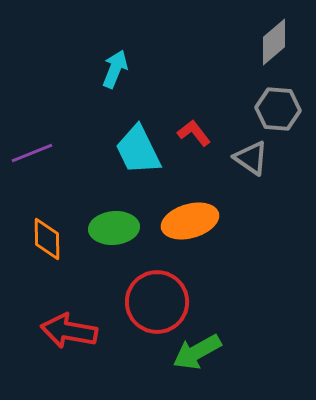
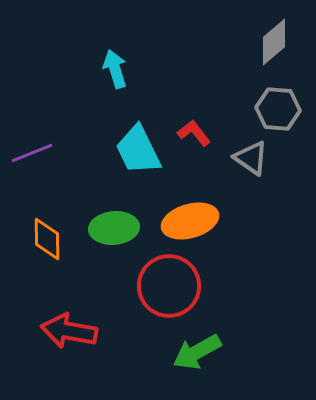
cyan arrow: rotated 39 degrees counterclockwise
red circle: moved 12 px right, 16 px up
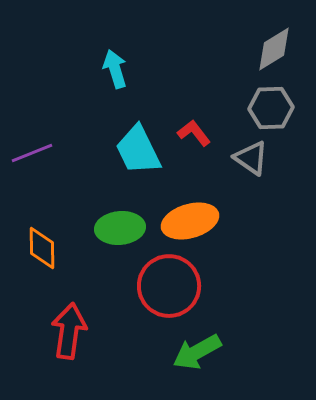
gray diamond: moved 7 px down; rotated 9 degrees clockwise
gray hexagon: moved 7 px left, 1 px up; rotated 6 degrees counterclockwise
green ellipse: moved 6 px right
orange diamond: moved 5 px left, 9 px down
red arrow: rotated 88 degrees clockwise
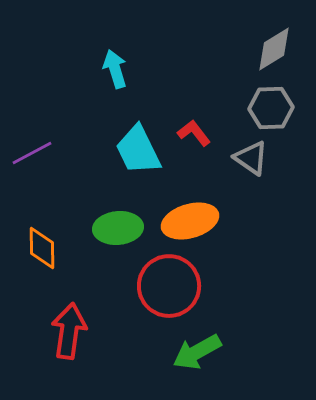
purple line: rotated 6 degrees counterclockwise
green ellipse: moved 2 px left
